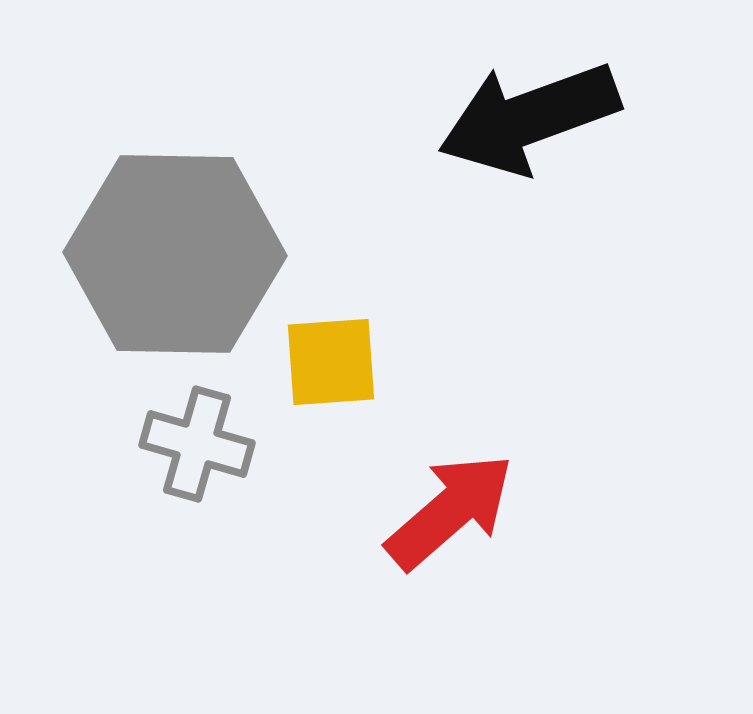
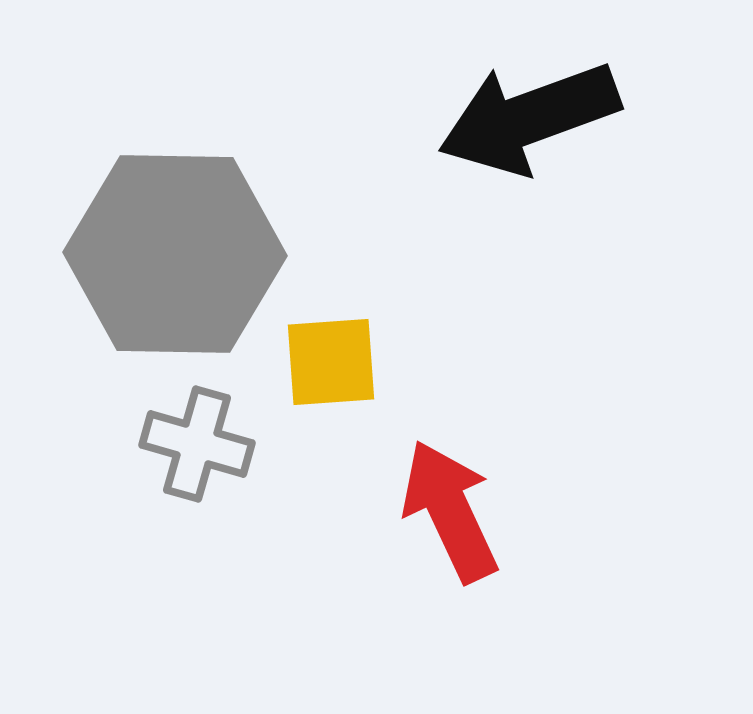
red arrow: rotated 74 degrees counterclockwise
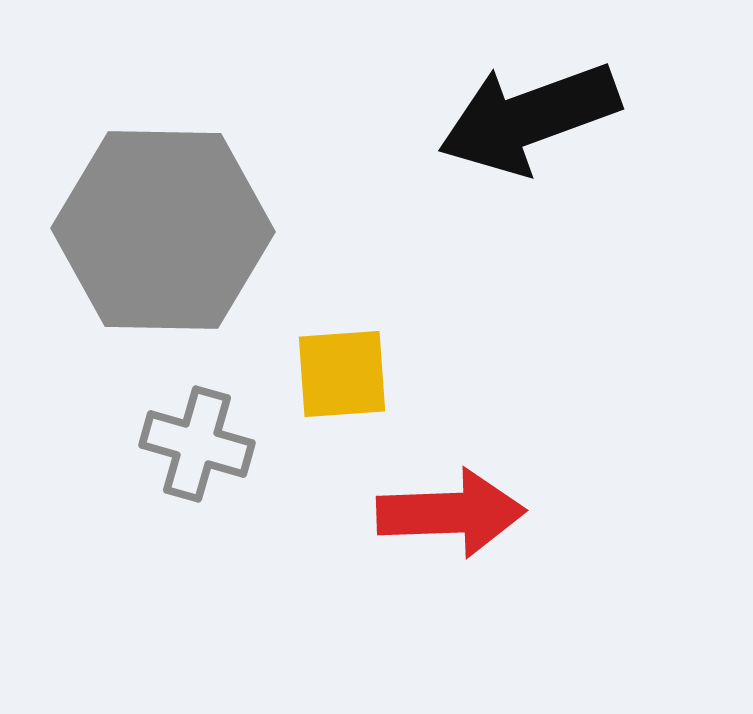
gray hexagon: moved 12 px left, 24 px up
yellow square: moved 11 px right, 12 px down
red arrow: moved 1 px right, 2 px down; rotated 113 degrees clockwise
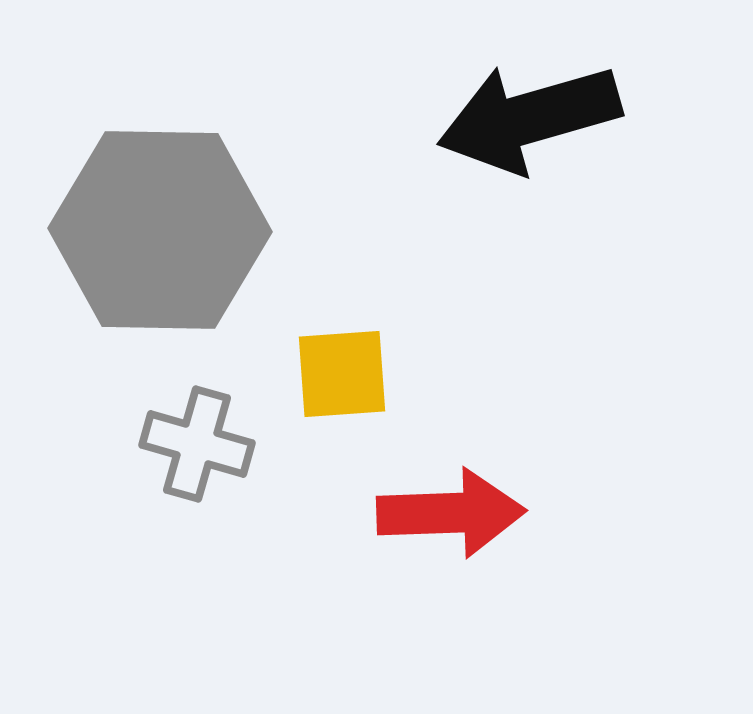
black arrow: rotated 4 degrees clockwise
gray hexagon: moved 3 px left
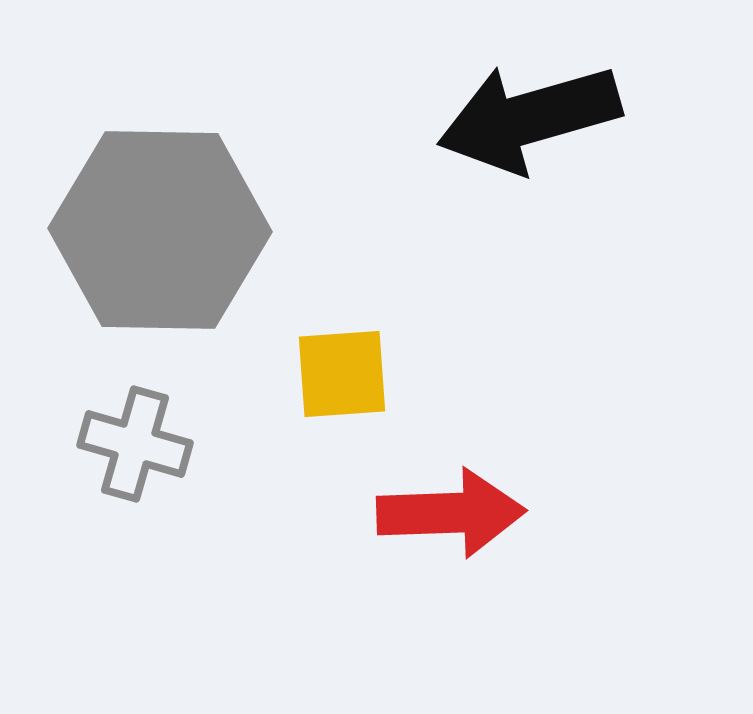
gray cross: moved 62 px left
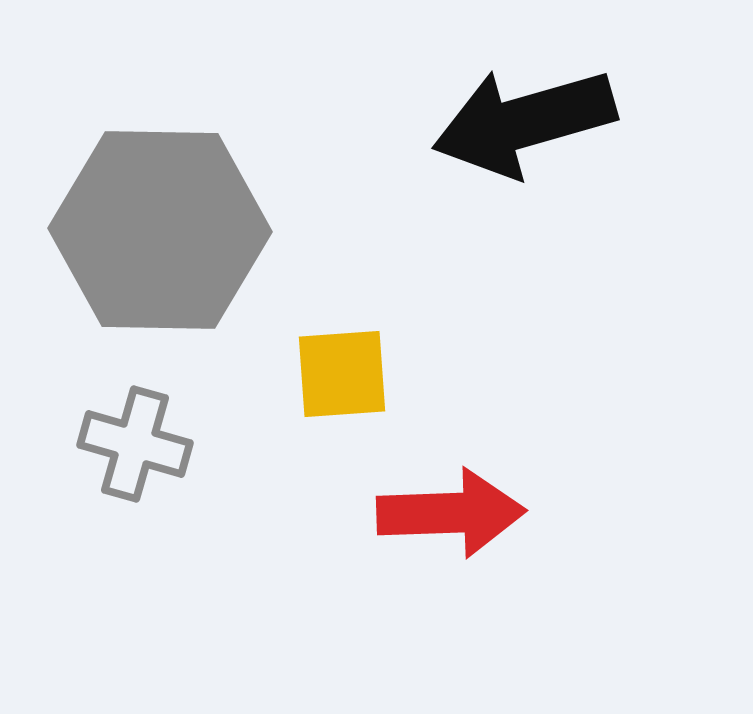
black arrow: moved 5 px left, 4 px down
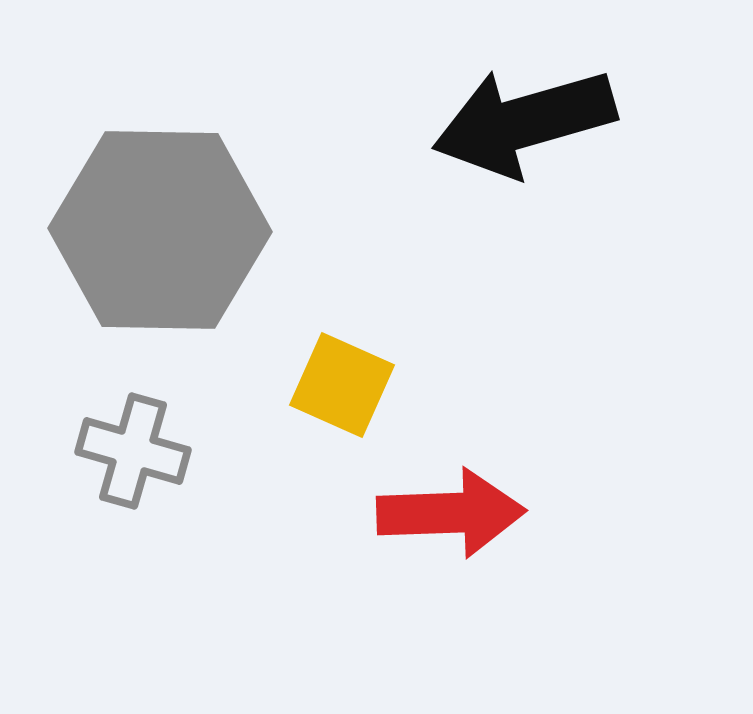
yellow square: moved 11 px down; rotated 28 degrees clockwise
gray cross: moved 2 px left, 7 px down
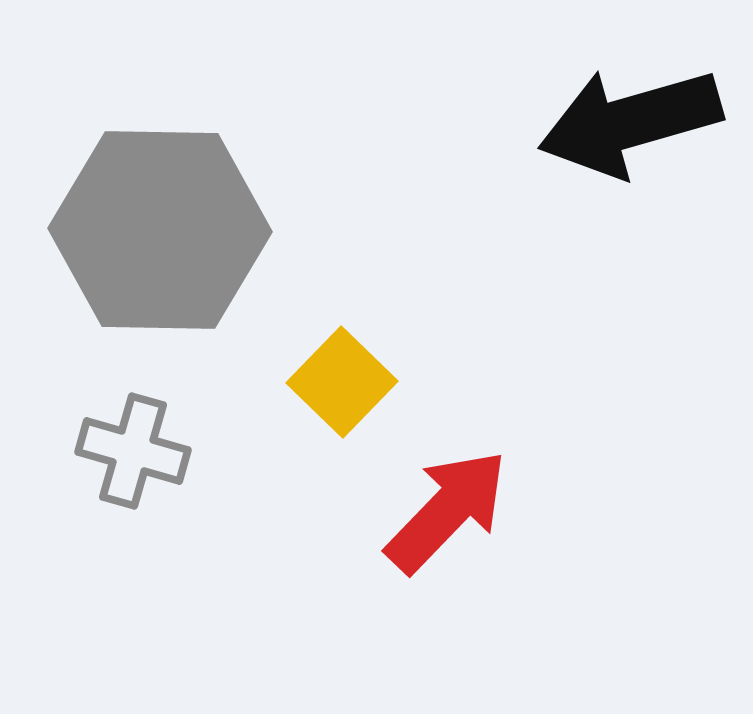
black arrow: moved 106 px right
yellow square: moved 3 px up; rotated 20 degrees clockwise
red arrow: moved 4 px left, 2 px up; rotated 44 degrees counterclockwise
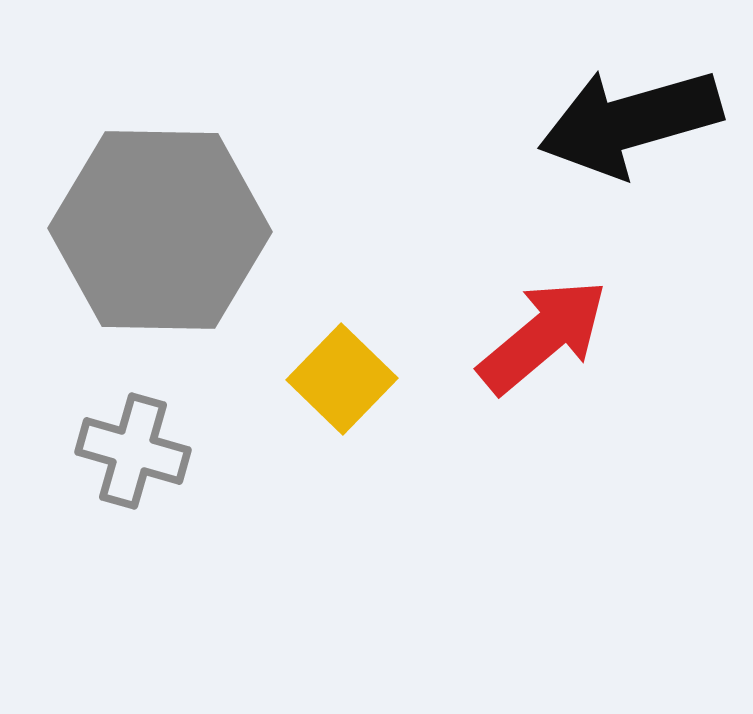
yellow square: moved 3 px up
red arrow: moved 96 px right, 175 px up; rotated 6 degrees clockwise
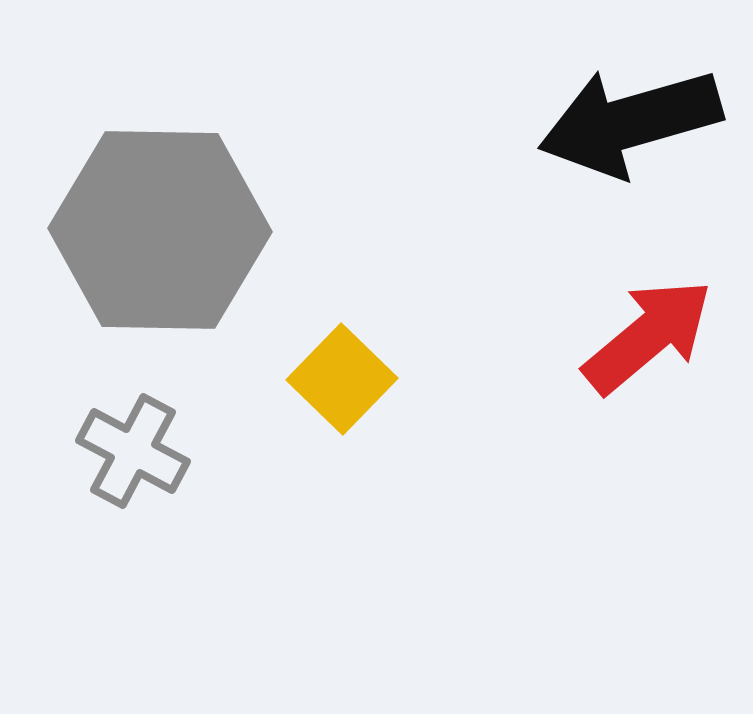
red arrow: moved 105 px right
gray cross: rotated 12 degrees clockwise
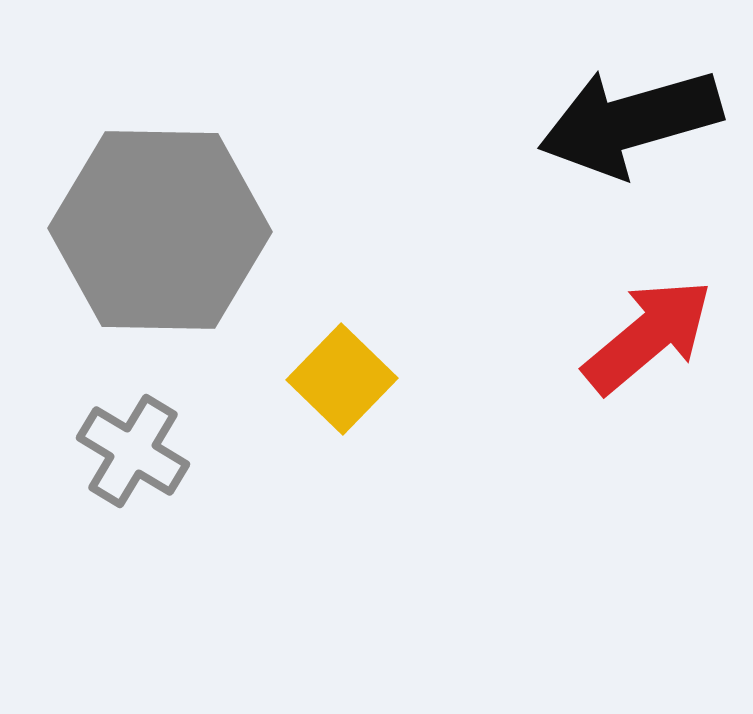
gray cross: rotated 3 degrees clockwise
